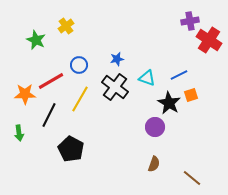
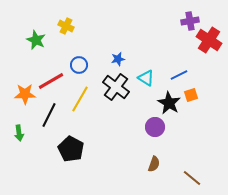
yellow cross: rotated 28 degrees counterclockwise
blue star: moved 1 px right
cyan triangle: moved 1 px left; rotated 12 degrees clockwise
black cross: moved 1 px right
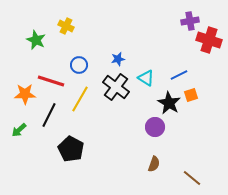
red cross: rotated 15 degrees counterclockwise
red line: rotated 48 degrees clockwise
green arrow: moved 3 px up; rotated 56 degrees clockwise
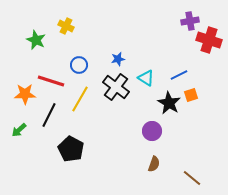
purple circle: moved 3 px left, 4 px down
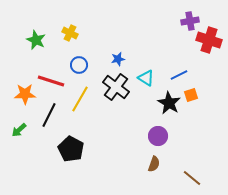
yellow cross: moved 4 px right, 7 px down
purple circle: moved 6 px right, 5 px down
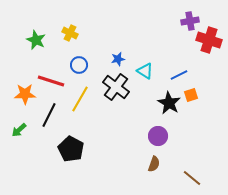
cyan triangle: moved 1 px left, 7 px up
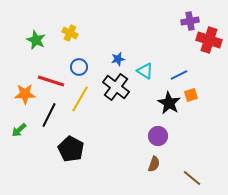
blue circle: moved 2 px down
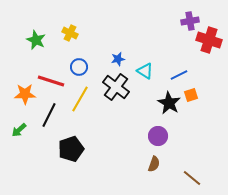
black pentagon: rotated 25 degrees clockwise
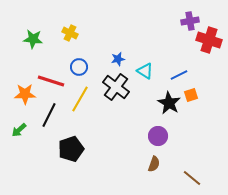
green star: moved 3 px left, 1 px up; rotated 18 degrees counterclockwise
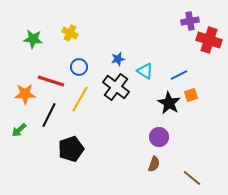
purple circle: moved 1 px right, 1 px down
